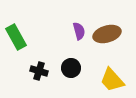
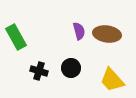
brown ellipse: rotated 24 degrees clockwise
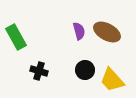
brown ellipse: moved 2 px up; rotated 20 degrees clockwise
black circle: moved 14 px right, 2 px down
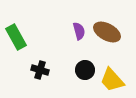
black cross: moved 1 px right, 1 px up
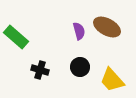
brown ellipse: moved 5 px up
green rectangle: rotated 20 degrees counterclockwise
black circle: moved 5 px left, 3 px up
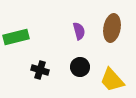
brown ellipse: moved 5 px right, 1 px down; rotated 72 degrees clockwise
green rectangle: rotated 55 degrees counterclockwise
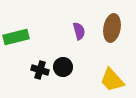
black circle: moved 17 px left
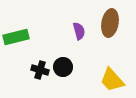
brown ellipse: moved 2 px left, 5 px up
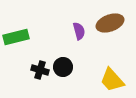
brown ellipse: rotated 60 degrees clockwise
